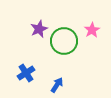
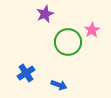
purple star: moved 6 px right, 15 px up
green circle: moved 4 px right, 1 px down
blue arrow: moved 2 px right; rotated 77 degrees clockwise
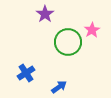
purple star: rotated 12 degrees counterclockwise
blue arrow: moved 2 px down; rotated 56 degrees counterclockwise
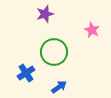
purple star: rotated 18 degrees clockwise
pink star: rotated 14 degrees counterclockwise
green circle: moved 14 px left, 10 px down
